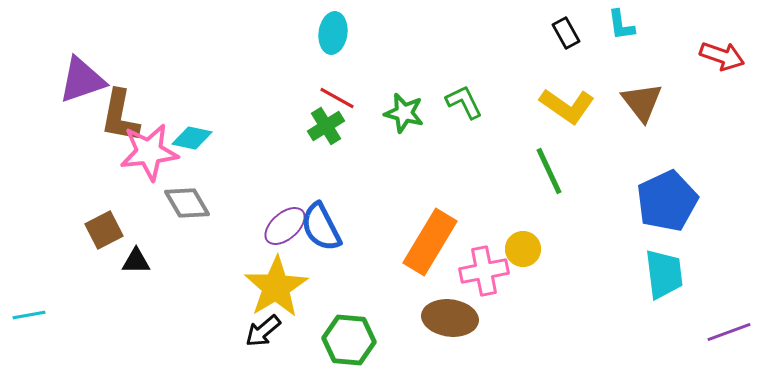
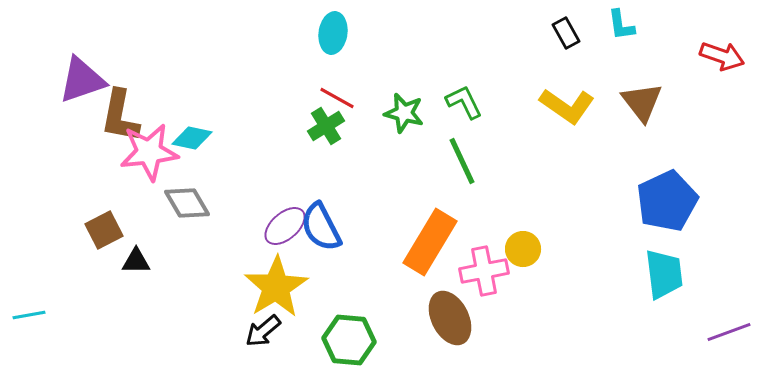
green line: moved 87 px left, 10 px up
brown ellipse: rotated 56 degrees clockwise
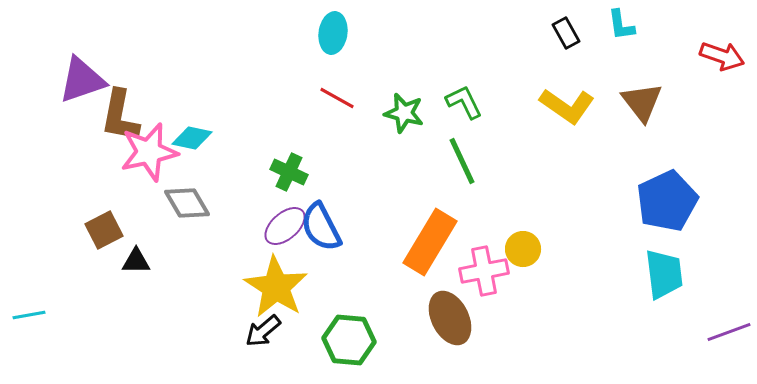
green cross: moved 37 px left, 46 px down; rotated 33 degrees counterclockwise
pink star: rotated 6 degrees counterclockwise
yellow star: rotated 8 degrees counterclockwise
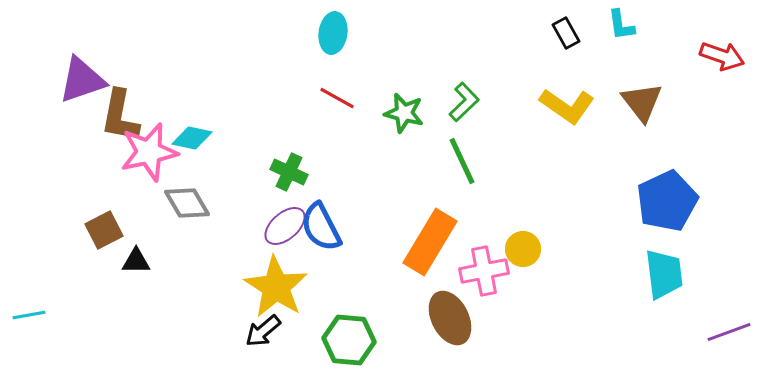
green L-shape: rotated 72 degrees clockwise
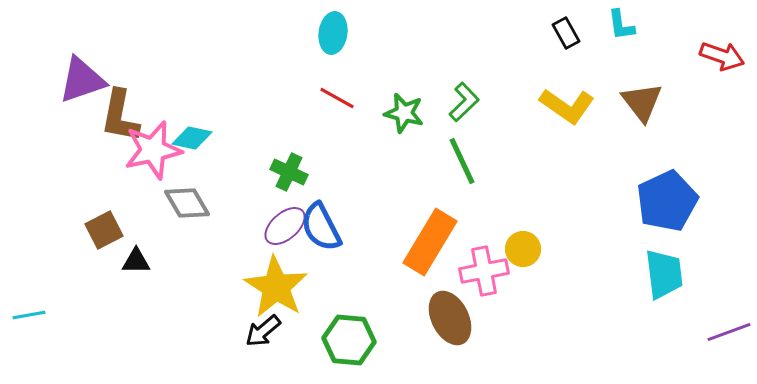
pink star: moved 4 px right, 2 px up
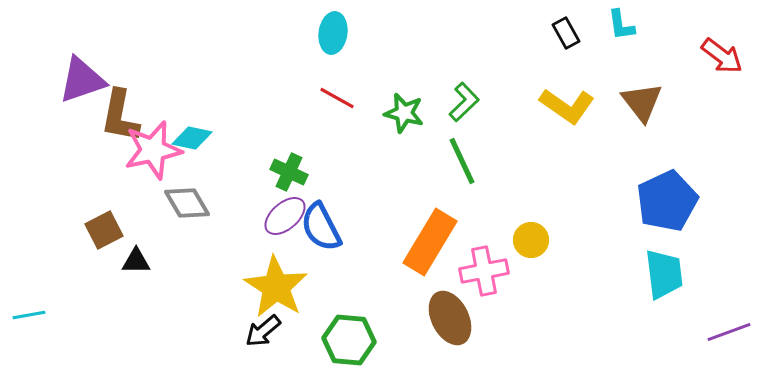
red arrow: rotated 18 degrees clockwise
purple ellipse: moved 10 px up
yellow circle: moved 8 px right, 9 px up
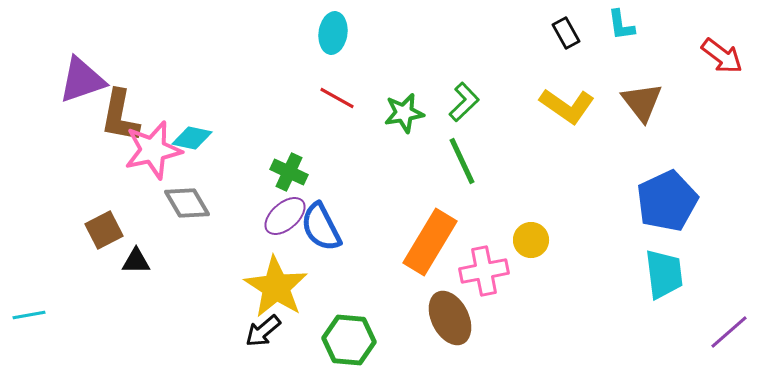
green star: rotated 24 degrees counterclockwise
purple line: rotated 21 degrees counterclockwise
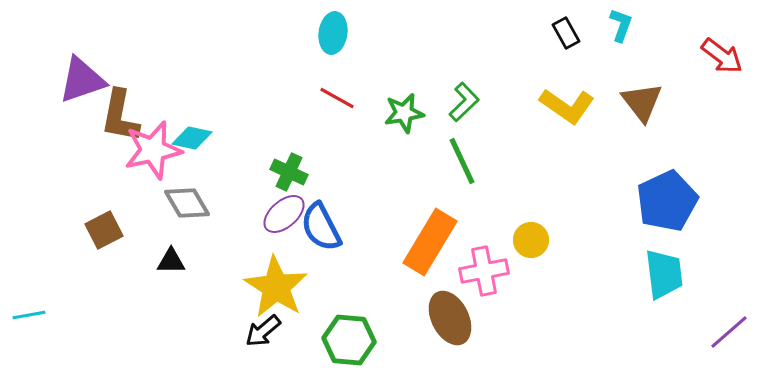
cyan L-shape: rotated 152 degrees counterclockwise
purple ellipse: moved 1 px left, 2 px up
black triangle: moved 35 px right
